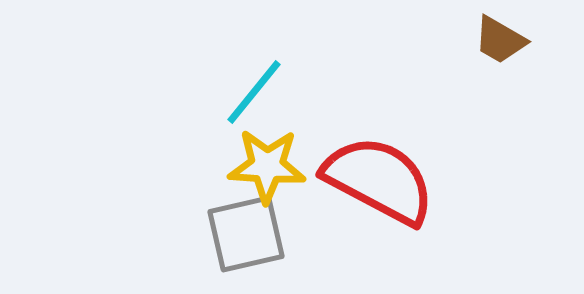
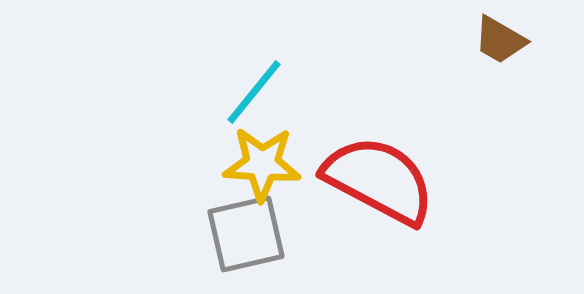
yellow star: moved 5 px left, 2 px up
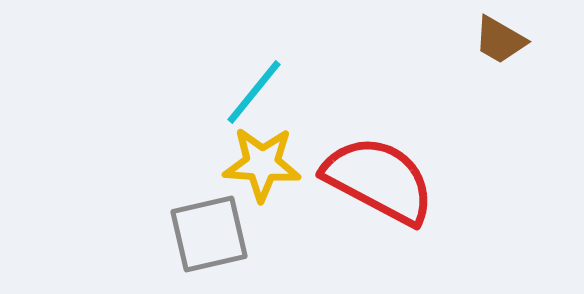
gray square: moved 37 px left
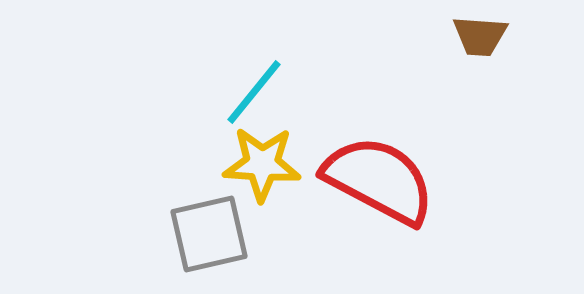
brown trapezoid: moved 20 px left, 4 px up; rotated 26 degrees counterclockwise
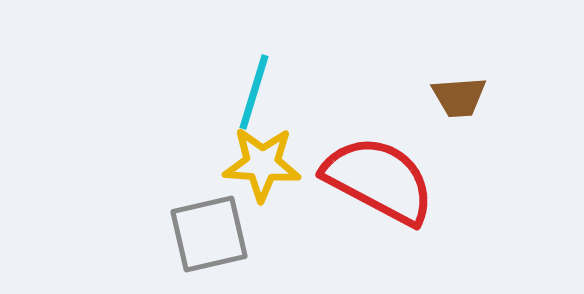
brown trapezoid: moved 21 px left, 61 px down; rotated 8 degrees counterclockwise
cyan line: rotated 22 degrees counterclockwise
